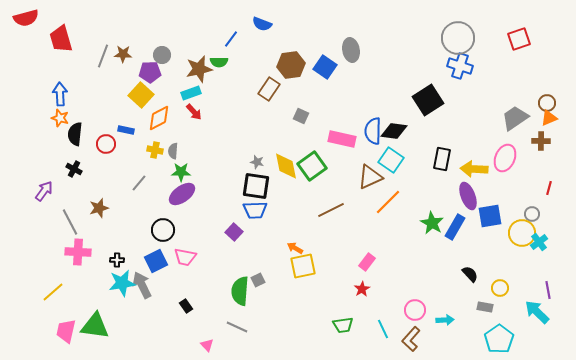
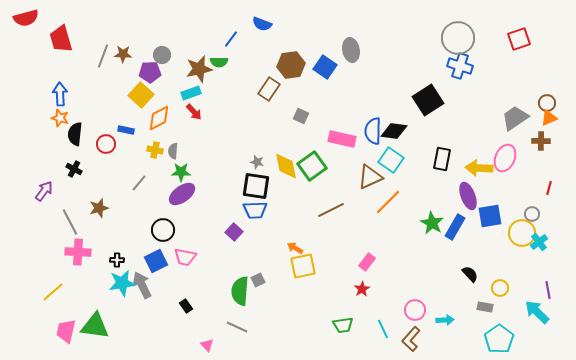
yellow arrow at (474, 169): moved 5 px right, 1 px up
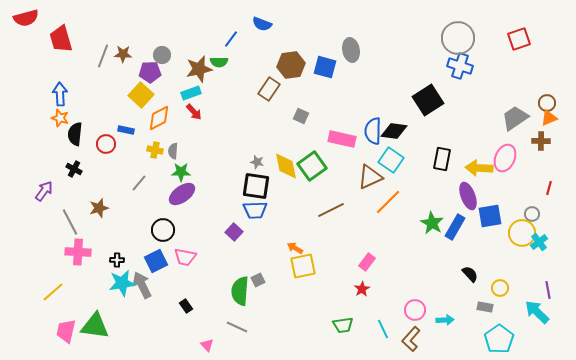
blue square at (325, 67): rotated 20 degrees counterclockwise
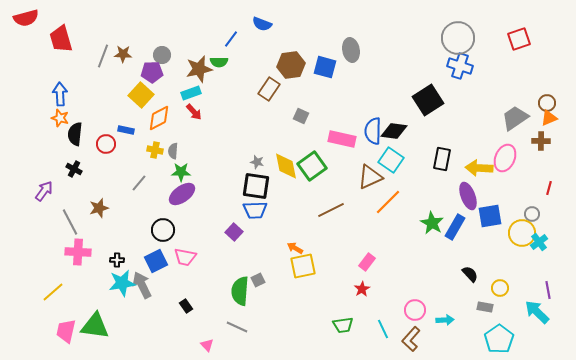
purple pentagon at (150, 72): moved 2 px right
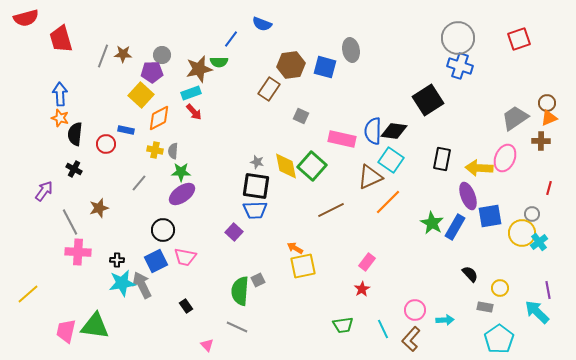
green square at (312, 166): rotated 12 degrees counterclockwise
yellow line at (53, 292): moved 25 px left, 2 px down
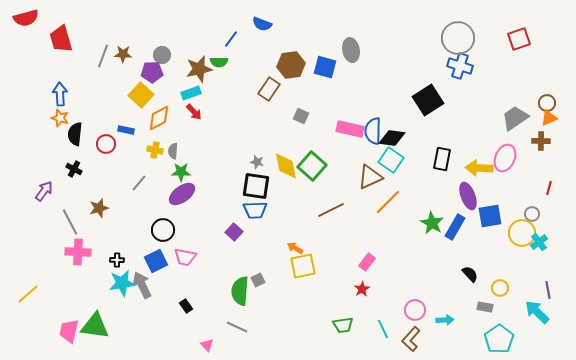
black diamond at (394, 131): moved 2 px left, 7 px down
pink rectangle at (342, 139): moved 8 px right, 10 px up
pink trapezoid at (66, 331): moved 3 px right
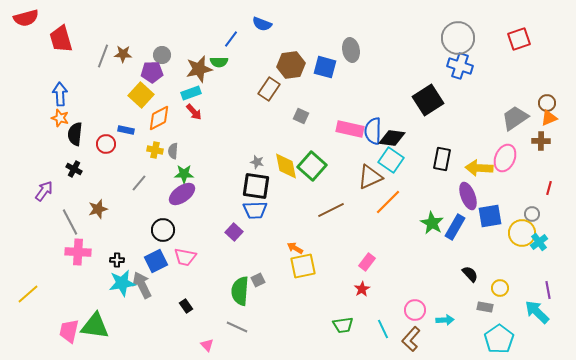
green star at (181, 172): moved 3 px right, 2 px down
brown star at (99, 208): moved 1 px left, 1 px down
